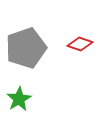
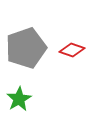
red diamond: moved 8 px left, 6 px down
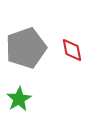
red diamond: rotated 60 degrees clockwise
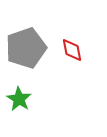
green star: rotated 10 degrees counterclockwise
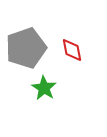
green star: moved 25 px right, 11 px up
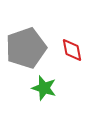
green star: rotated 15 degrees counterclockwise
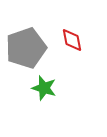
red diamond: moved 10 px up
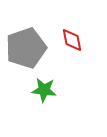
green star: moved 2 px down; rotated 10 degrees counterclockwise
